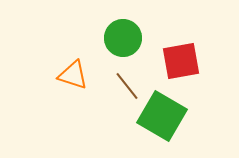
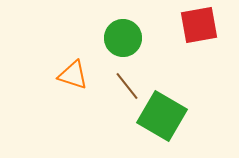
red square: moved 18 px right, 36 px up
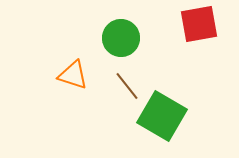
red square: moved 1 px up
green circle: moved 2 px left
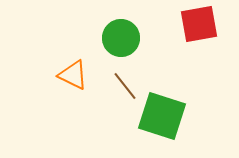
orange triangle: rotated 8 degrees clockwise
brown line: moved 2 px left
green square: rotated 12 degrees counterclockwise
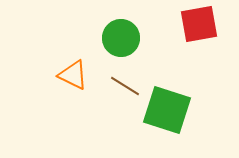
brown line: rotated 20 degrees counterclockwise
green square: moved 5 px right, 6 px up
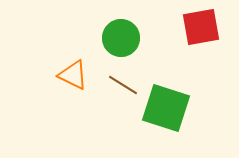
red square: moved 2 px right, 3 px down
brown line: moved 2 px left, 1 px up
green square: moved 1 px left, 2 px up
